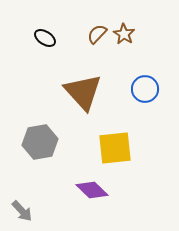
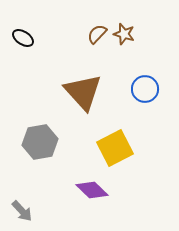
brown star: rotated 15 degrees counterclockwise
black ellipse: moved 22 px left
yellow square: rotated 21 degrees counterclockwise
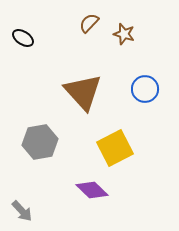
brown semicircle: moved 8 px left, 11 px up
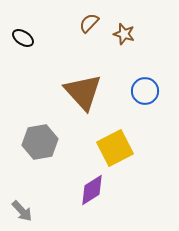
blue circle: moved 2 px down
purple diamond: rotated 76 degrees counterclockwise
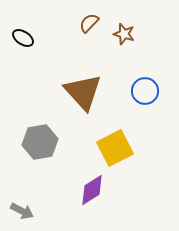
gray arrow: rotated 20 degrees counterclockwise
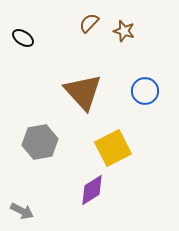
brown star: moved 3 px up
yellow square: moved 2 px left
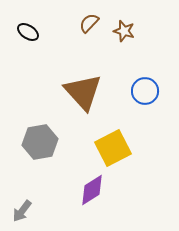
black ellipse: moved 5 px right, 6 px up
gray arrow: rotated 100 degrees clockwise
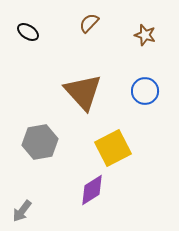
brown star: moved 21 px right, 4 px down
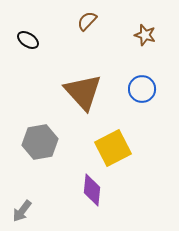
brown semicircle: moved 2 px left, 2 px up
black ellipse: moved 8 px down
blue circle: moved 3 px left, 2 px up
purple diamond: rotated 52 degrees counterclockwise
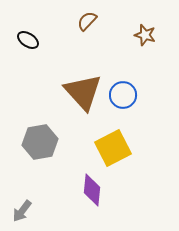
blue circle: moved 19 px left, 6 px down
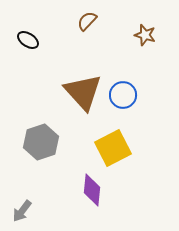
gray hexagon: moved 1 px right; rotated 8 degrees counterclockwise
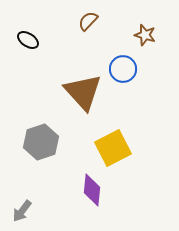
brown semicircle: moved 1 px right
blue circle: moved 26 px up
